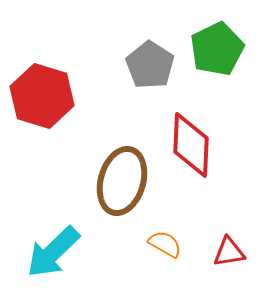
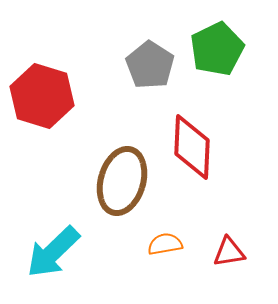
red diamond: moved 1 px right, 2 px down
orange semicircle: rotated 40 degrees counterclockwise
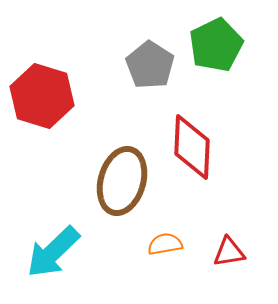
green pentagon: moved 1 px left, 4 px up
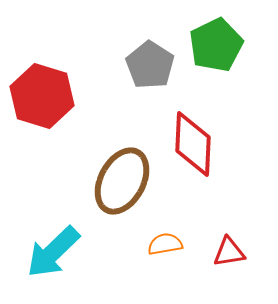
red diamond: moved 1 px right, 3 px up
brown ellipse: rotated 12 degrees clockwise
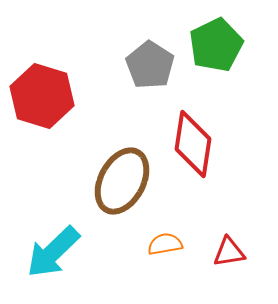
red diamond: rotated 6 degrees clockwise
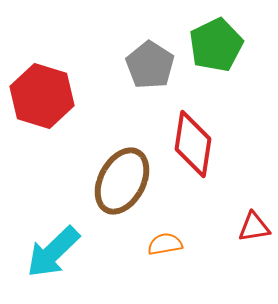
red triangle: moved 25 px right, 25 px up
